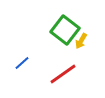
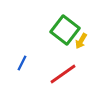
blue line: rotated 21 degrees counterclockwise
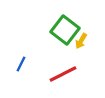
blue line: moved 1 px left, 1 px down
red line: rotated 8 degrees clockwise
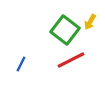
yellow arrow: moved 9 px right, 19 px up
red line: moved 8 px right, 14 px up
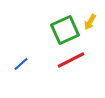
green square: rotated 28 degrees clockwise
blue line: rotated 21 degrees clockwise
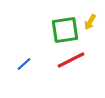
green square: rotated 16 degrees clockwise
blue line: moved 3 px right
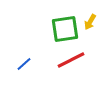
green square: moved 1 px up
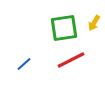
yellow arrow: moved 4 px right, 1 px down
green square: moved 1 px left, 1 px up
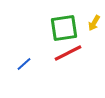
red line: moved 3 px left, 7 px up
